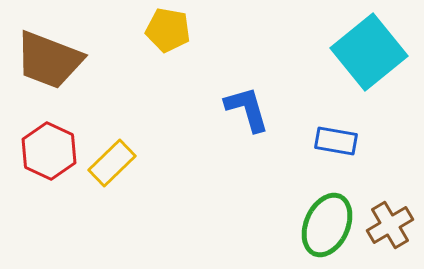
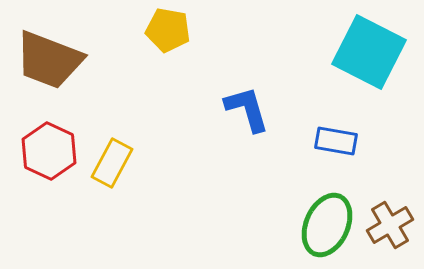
cyan square: rotated 24 degrees counterclockwise
yellow rectangle: rotated 18 degrees counterclockwise
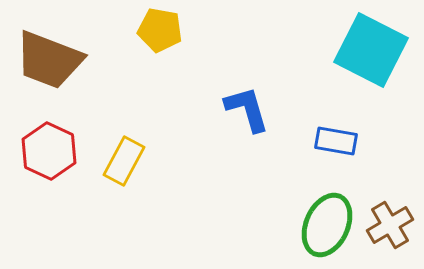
yellow pentagon: moved 8 px left
cyan square: moved 2 px right, 2 px up
yellow rectangle: moved 12 px right, 2 px up
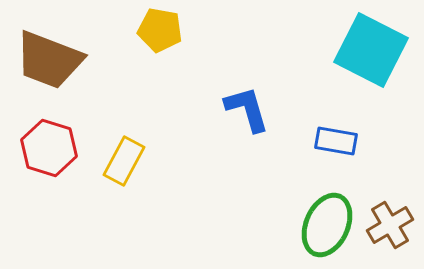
red hexagon: moved 3 px up; rotated 8 degrees counterclockwise
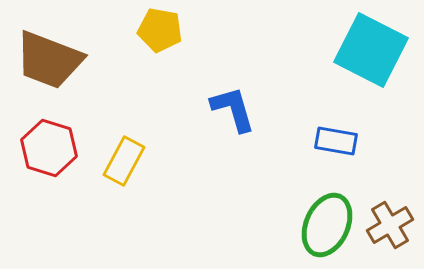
blue L-shape: moved 14 px left
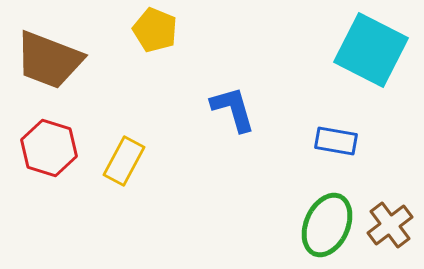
yellow pentagon: moved 5 px left; rotated 12 degrees clockwise
brown cross: rotated 6 degrees counterclockwise
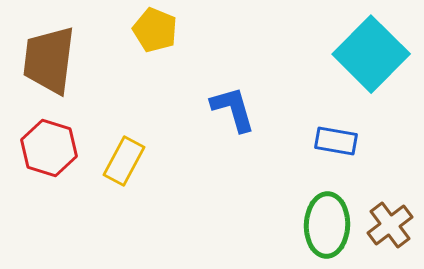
cyan square: moved 4 px down; rotated 18 degrees clockwise
brown trapezoid: rotated 76 degrees clockwise
green ellipse: rotated 22 degrees counterclockwise
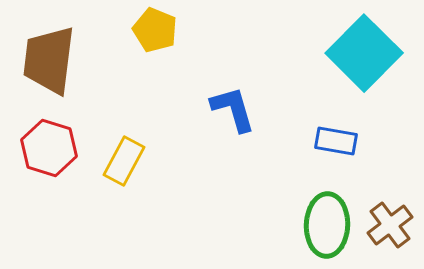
cyan square: moved 7 px left, 1 px up
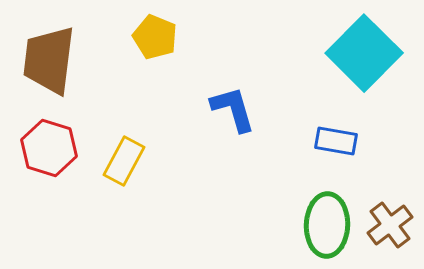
yellow pentagon: moved 7 px down
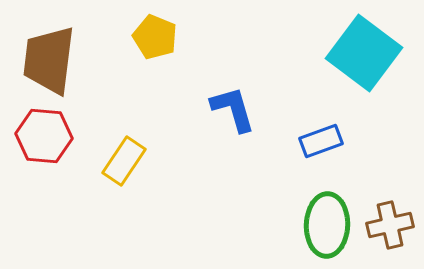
cyan square: rotated 8 degrees counterclockwise
blue rectangle: moved 15 px left; rotated 30 degrees counterclockwise
red hexagon: moved 5 px left, 12 px up; rotated 12 degrees counterclockwise
yellow rectangle: rotated 6 degrees clockwise
brown cross: rotated 24 degrees clockwise
